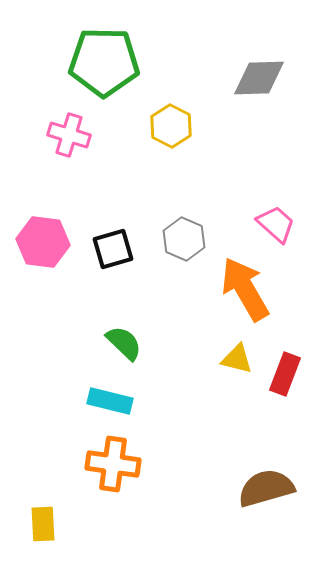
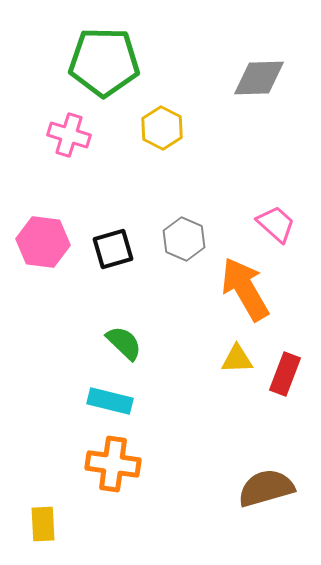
yellow hexagon: moved 9 px left, 2 px down
yellow triangle: rotated 16 degrees counterclockwise
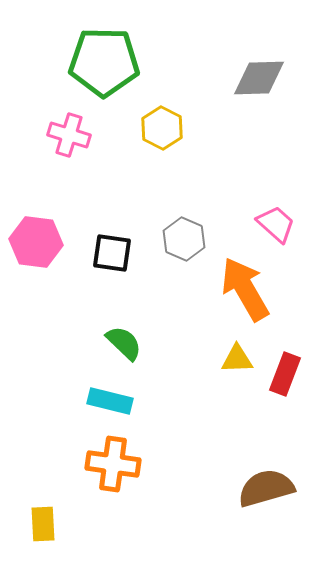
pink hexagon: moved 7 px left
black square: moved 1 px left, 4 px down; rotated 24 degrees clockwise
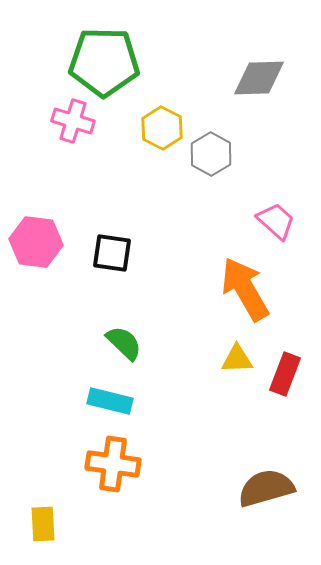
pink cross: moved 4 px right, 14 px up
pink trapezoid: moved 3 px up
gray hexagon: moved 27 px right, 85 px up; rotated 6 degrees clockwise
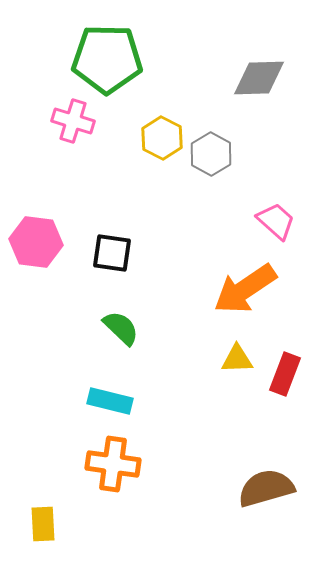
green pentagon: moved 3 px right, 3 px up
yellow hexagon: moved 10 px down
orange arrow: rotated 94 degrees counterclockwise
green semicircle: moved 3 px left, 15 px up
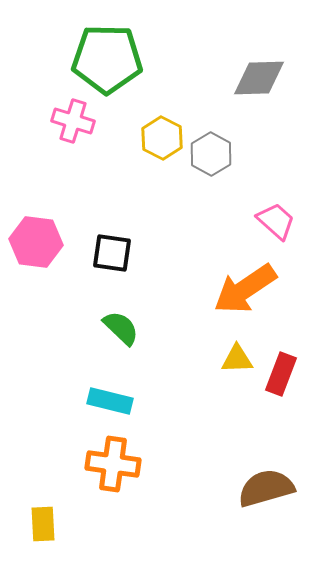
red rectangle: moved 4 px left
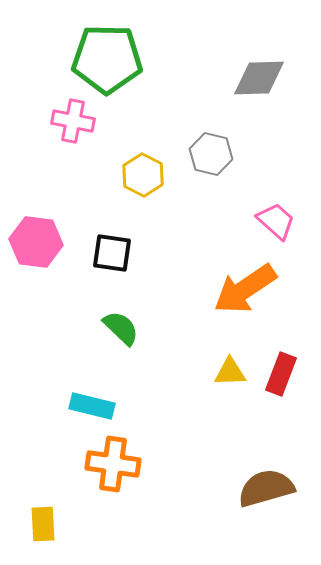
pink cross: rotated 6 degrees counterclockwise
yellow hexagon: moved 19 px left, 37 px down
gray hexagon: rotated 15 degrees counterclockwise
yellow triangle: moved 7 px left, 13 px down
cyan rectangle: moved 18 px left, 5 px down
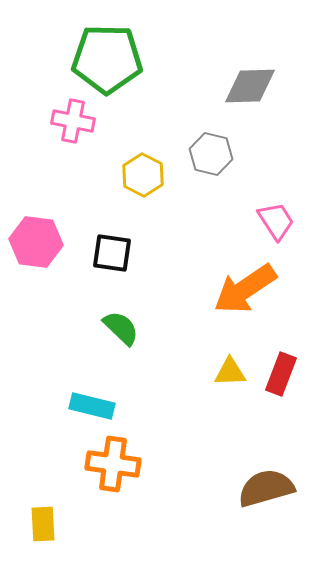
gray diamond: moved 9 px left, 8 px down
pink trapezoid: rotated 15 degrees clockwise
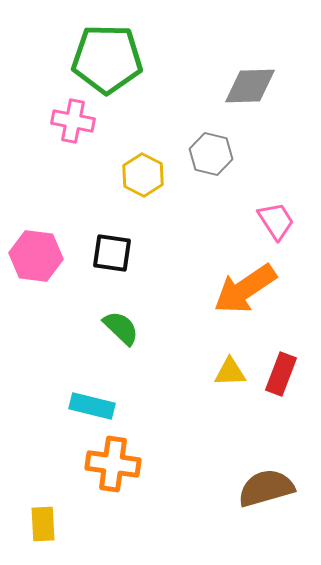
pink hexagon: moved 14 px down
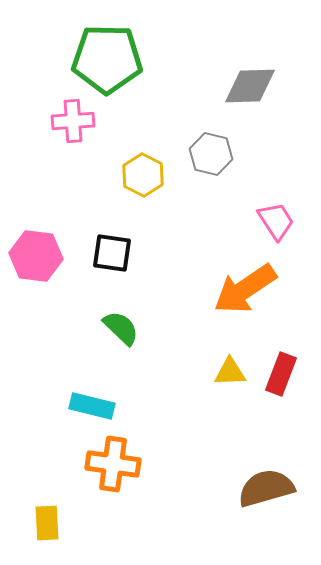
pink cross: rotated 15 degrees counterclockwise
yellow rectangle: moved 4 px right, 1 px up
